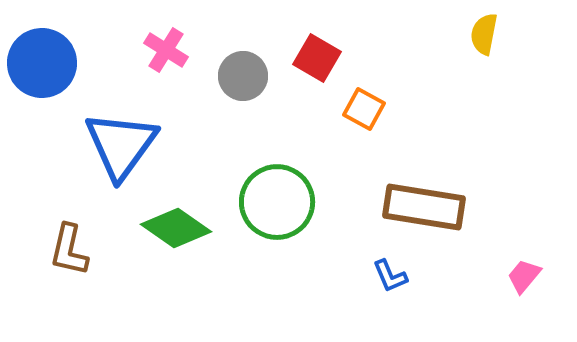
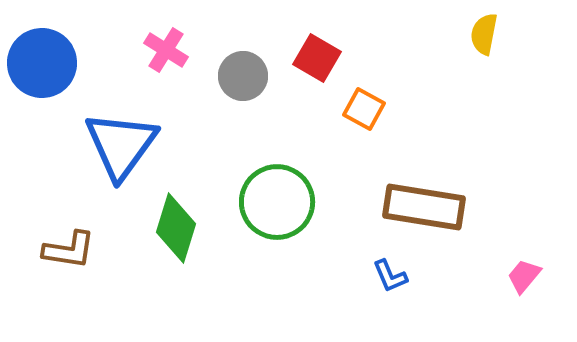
green diamond: rotated 72 degrees clockwise
brown L-shape: rotated 94 degrees counterclockwise
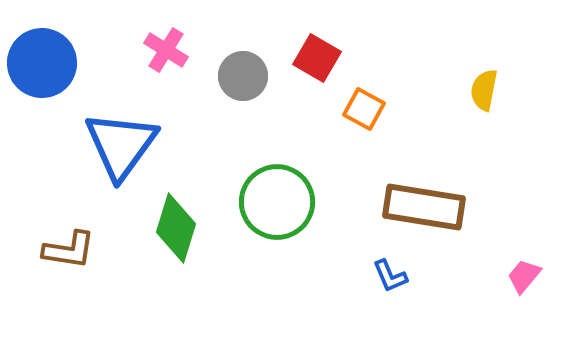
yellow semicircle: moved 56 px down
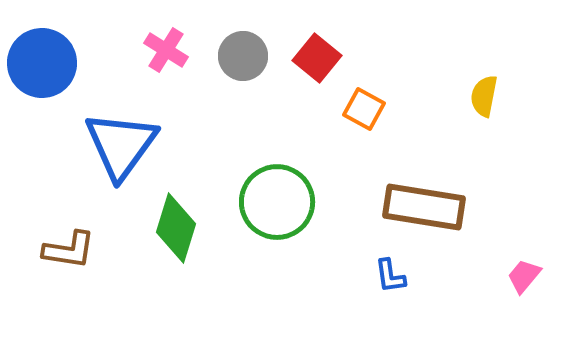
red square: rotated 9 degrees clockwise
gray circle: moved 20 px up
yellow semicircle: moved 6 px down
blue L-shape: rotated 15 degrees clockwise
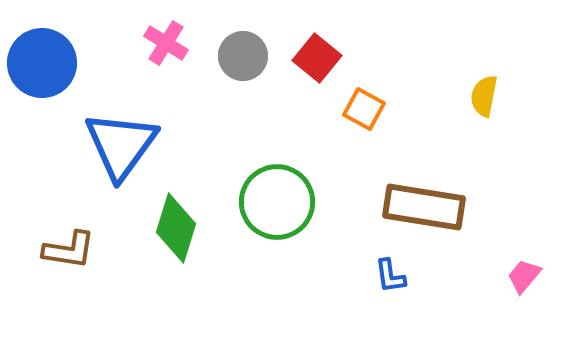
pink cross: moved 7 px up
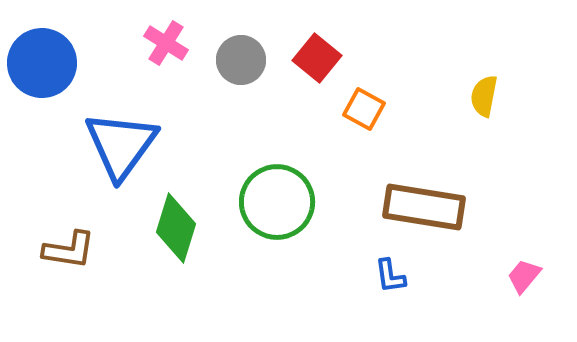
gray circle: moved 2 px left, 4 px down
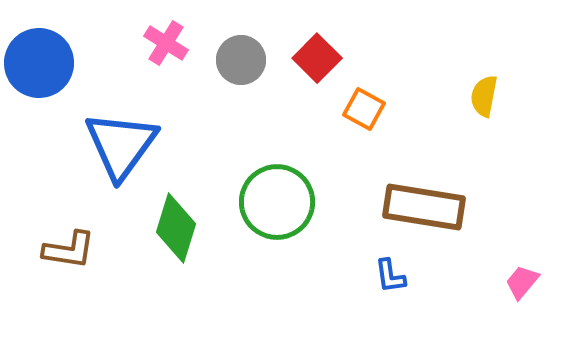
red square: rotated 6 degrees clockwise
blue circle: moved 3 px left
pink trapezoid: moved 2 px left, 6 px down
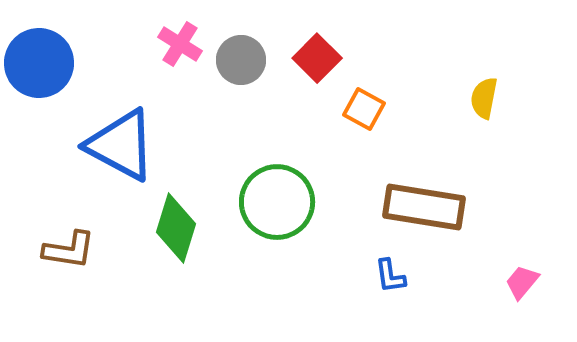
pink cross: moved 14 px right, 1 px down
yellow semicircle: moved 2 px down
blue triangle: rotated 38 degrees counterclockwise
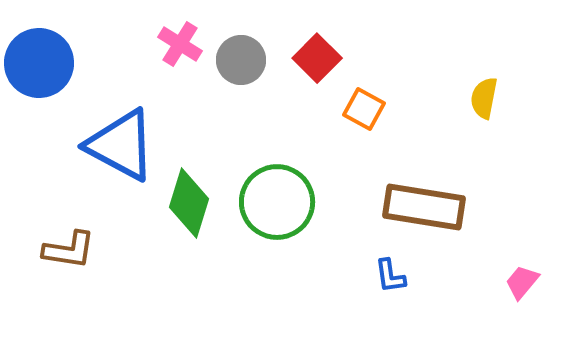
green diamond: moved 13 px right, 25 px up
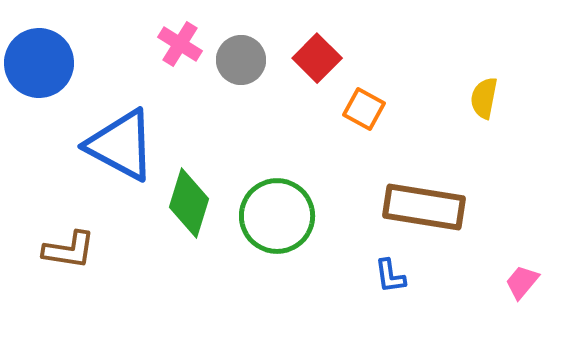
green circle: moved 14 px down
